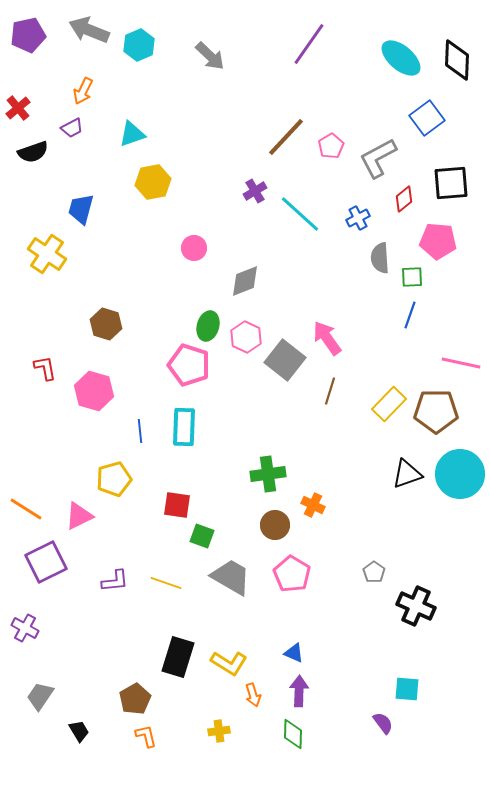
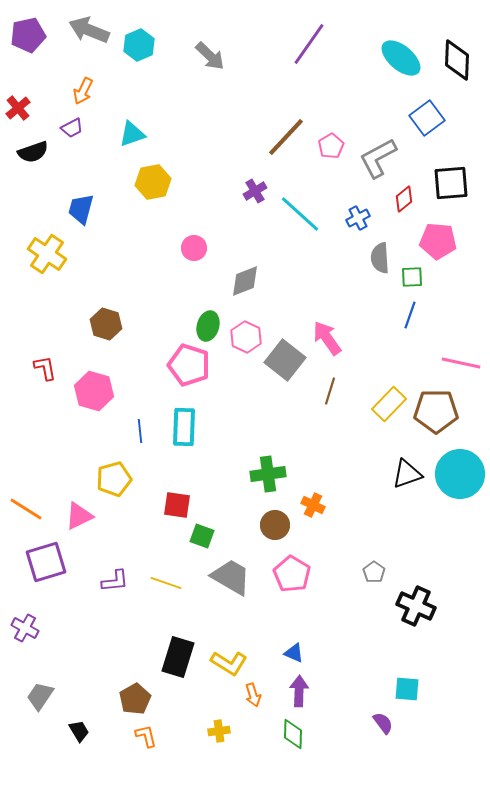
purple square at (46, 562): rotated 9 degrees clockwise
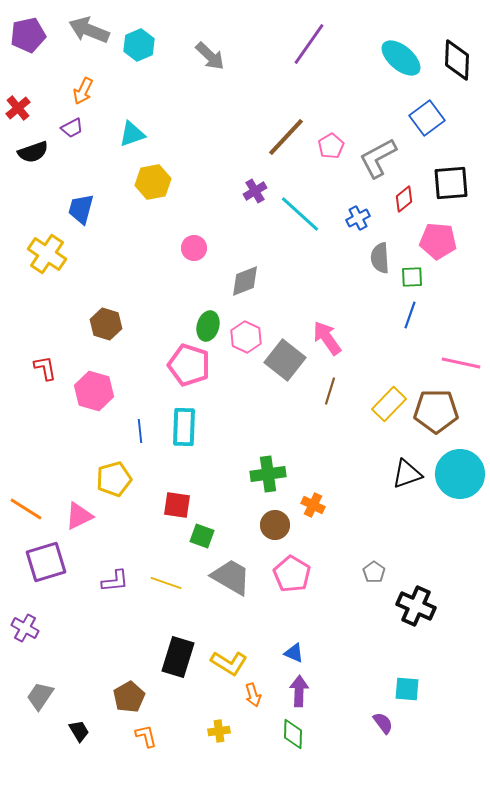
brown pentagon at (135, 699): moved 6 px left, 2 px up
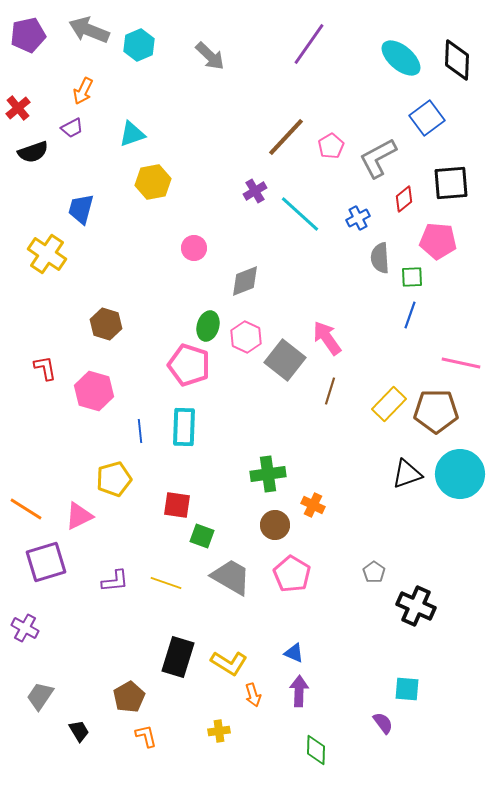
green diamond at (293, 734): moved 23 px right, 16 px down
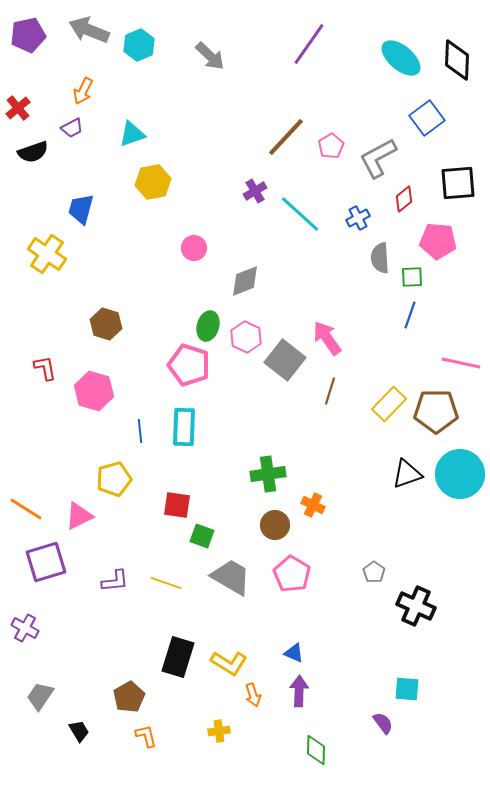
black square at (451, 183): moved 7 px right
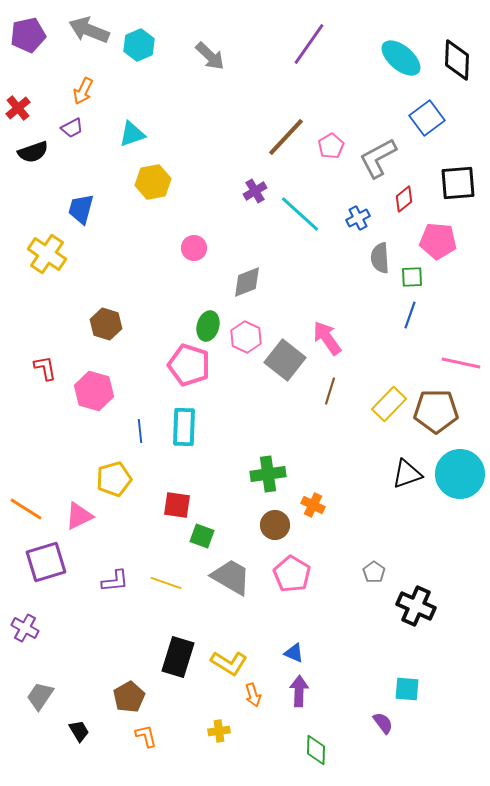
gray diamond at (245, 281): moved 2 px right, 1 px down
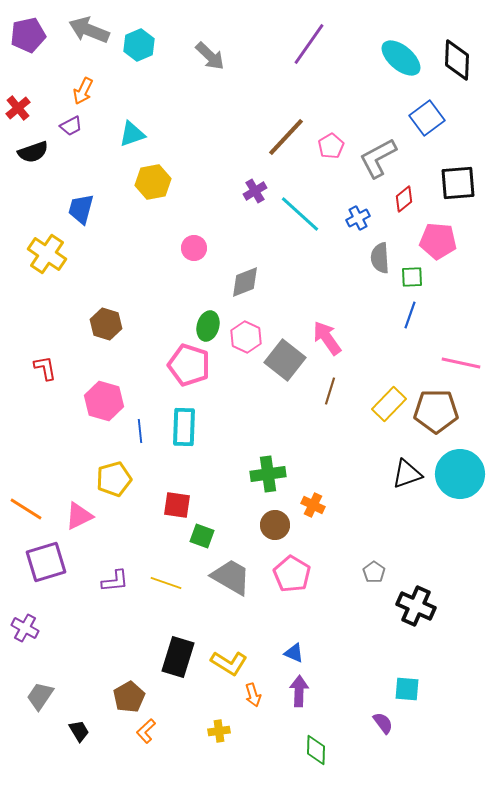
purple trapezoid at (72, 128): moved 1 px left, 2 px up
gray diamond at (247, 282): moved 2 px left
pink hexagon at (94, 391): moved 10 px right, 10 px down
orange L-shape at (146, 736): moved 5 px up; rotated 120 degrees counterclockwise
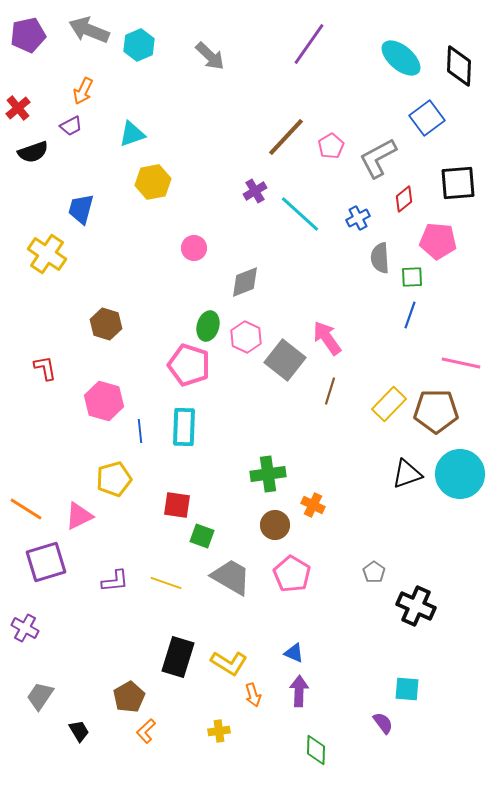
black diamond at (457, 60): moved 2 px right, 6 px down
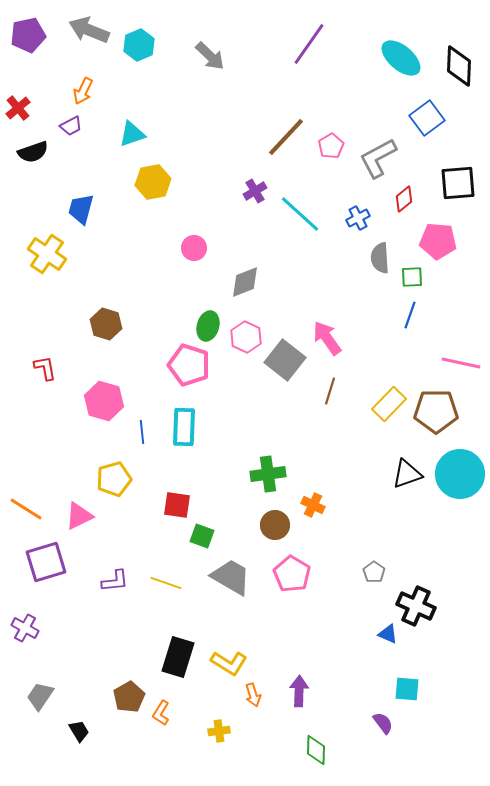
blue line at (140, 431): moved 2 px right, 1 px down
blue triangle at (294, 653): moved 94 px right, 19 px up
orange L-shape at (146, 731): moved 15 px right, 18 px up; rotated 15 degrees counterclockwise
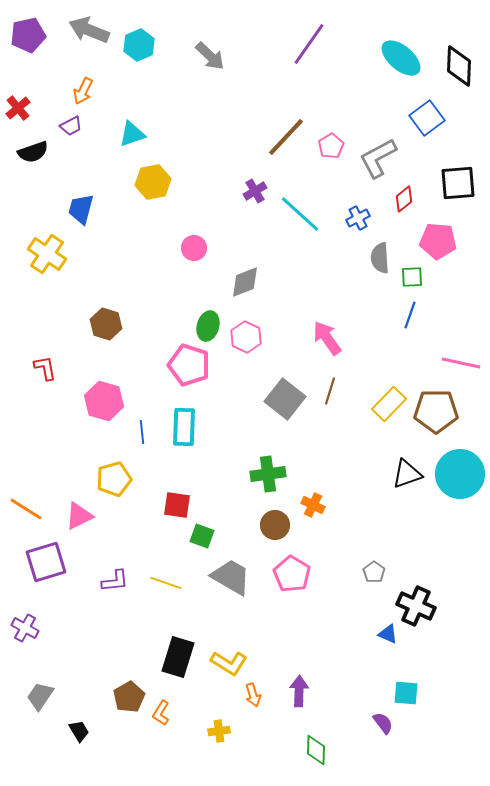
gray square at (285, 360): moved 39 px down
cyan square at (407, 689): moved 1 px left, 4 px down
